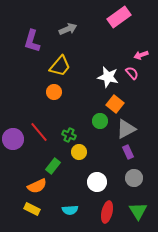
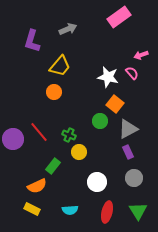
gray triangle: moved 2 px right
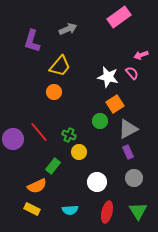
orange square: rotated 18 degrees clockwise
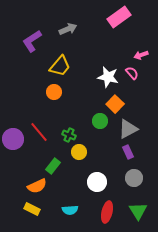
purple L-shape: rotated 40 degrees clockwise
orange square: rotated 12 degrees counterclockwise
